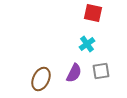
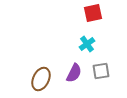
red square: rotated 24 degrees counterclockwise
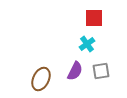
red square: moved 1 px right, 5 px down; rotated 12 degrees clockwise
purple semicircle: moved 1 px right, 2 px up
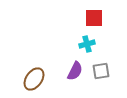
cyan cross: rotated 21 degrees clockwise
brown ellipse: moved 7 px left; rotated 10 degrees clockwise
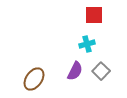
red square: moved 3 px up
gray square: rotated 36 degrees counterclockwise
